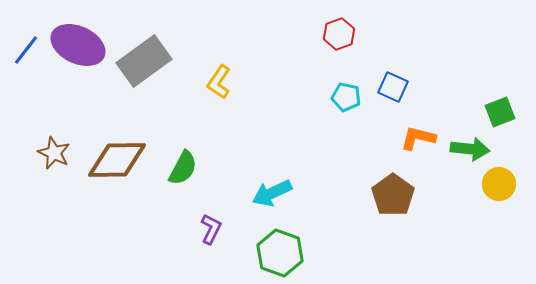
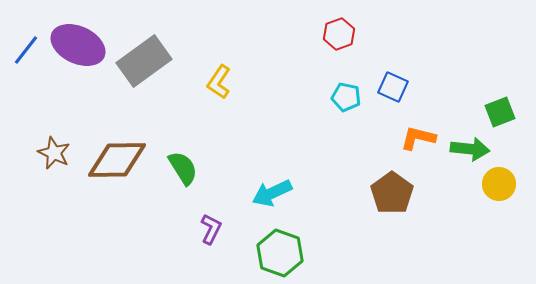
green semicircle: rotated 60 degrees counterclockwise
brown pentagon: moved 1 px left, 2 px up
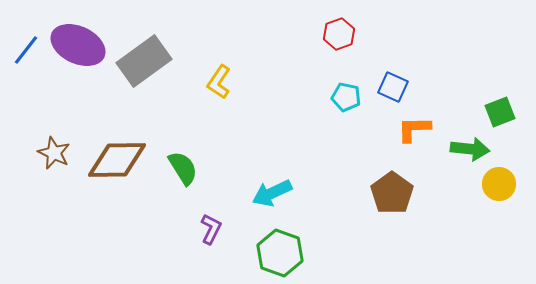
orange L-shape: moved 4 px left, 9 px up; rotated 15 degrees counterclockwise
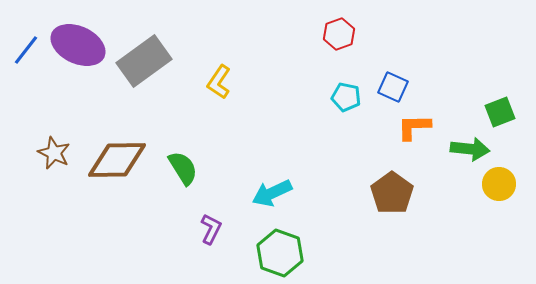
orange L-shape: moved 2 px up
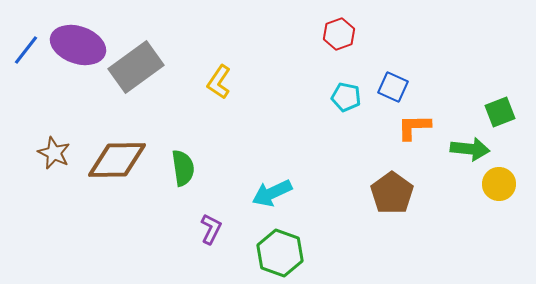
purple ellipse: rotated 6 degrees counterclockwise
gray rectangle: moved 8 px left, 6 px down
green semicircle: rotated 24 degrees clockwise
